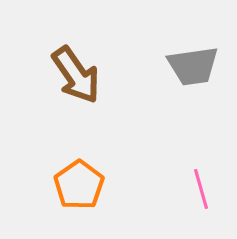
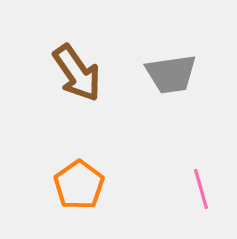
gray trapezoid: moved 22 px left, 8 px down
brown arrow: moved 1 px right, 2 px up
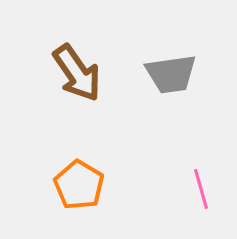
orange pentagon: rotated 6 degrees counterclockwise
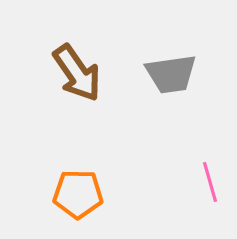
orange pentagon: moved 1 px left, 9 px down; rotated 30 degrees counterclockwise
pink line: moved 9 px right, 7 px up
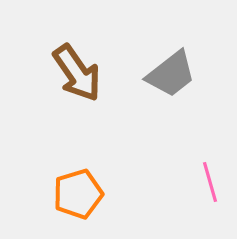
gray trapezoid: rotated 30 degrees counterclockwise
orange pentagon: rotated 18 degrees counterclockwise
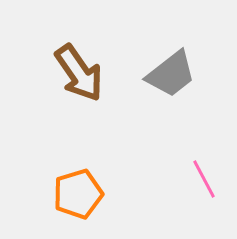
brown arrow: moved 2 px right
pink line: moved 6 px left, 3 px up; rotated 12 degrees counterclockwise
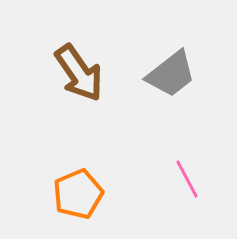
pink line: moved 17 px left
orange pentagon: rotated 6 degrees counterclockwise
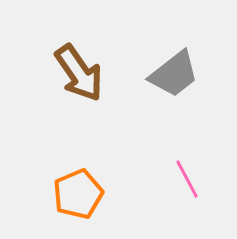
gray trapezoid: moved 3 px right
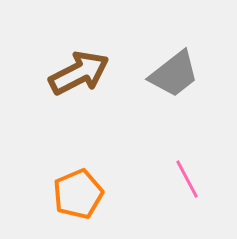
brown arrow: rotated 82 degrees counterclockwise
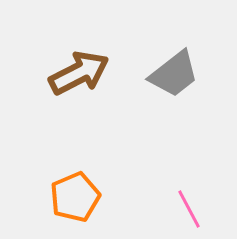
pink line: moved 2 px right, 30 px down
orange pentagon: moved 3 px left, 3 px down
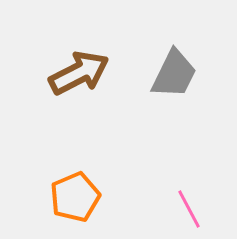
gray trapezoid: rotated 26 degrees counterclockwise
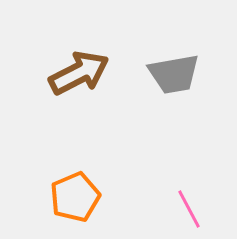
gray trapezoid: rotated 54 degrees clockwise
